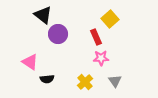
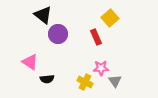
yellow square: moved 1 px up
pink star: moved 10 px down
yellow cross: rotated 21 degrees counterclockwise
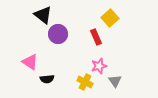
pink star: moved 2 px left, 2 px up; rotated 14 degrees counterclockwise
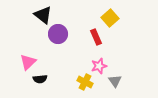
pink triangle: moved 2 px left; rotated 42 degrees clockwise
black semicircle: moved 7 px left
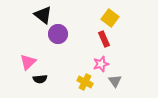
yellow square: rotated 12 degrees counterclockwise
red rectangle: moved 8 px right, 2 px down
pink star: moved 2 px right, 2 px up
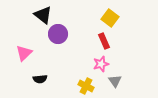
red rectangle: moved 2 px down
pink triangle: moved 4 px left, 9 px up
yellow cross: moved 1 px right, 4 px down
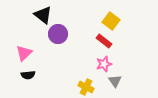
yellow square: moved 1 px right, 3 px down
red rectangle: rotated 28 degrees counterclockwise
pink star: moved 3 px right
black semicircle: moved 12 px left, 4 px up
yellow cross: moved 1 px down
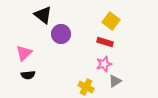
purple circle: moved 3 px right
red rectangle: moved 1 px right, 1 px down; rotated 21 degrees counterclockwise
gray triangle: rotated 32 degrees clockwise
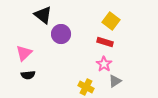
pink star: rotated 21 degrees counterclockwise
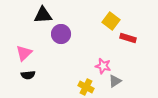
black triangle: rotated 42 degrees counterclockwise
red rectangle: moved 23 px right, 4 px up
pink star: moved 1 px left, 2 px down; rotated 21 degrees counterclockwise
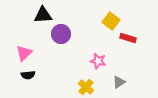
pink star: moved 5 px left, 5 px up
gray triangle: moved 4 px right, 1 px down
yellow cross: rotated 14 degrees clockwise
